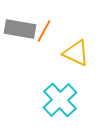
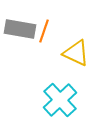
orange line: rotated 10 degrees counterclockwise
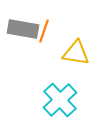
gray rectangle: moved 3 px right
yellow triangle: rotated 16 degrees counterclockwise
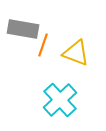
orange line: moved 1 px left, 14 px down
yellow triangle: rotated 12 degrees clockwise
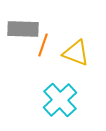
gray rectangle: rotated 8 degrees counterclockwise
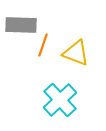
gray rectangle: moved 2 px left, 4 px up
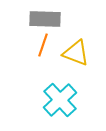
gray rectangle: moved 24 px right, 6 px up
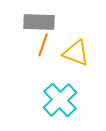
gray rectangle: moved 6 px left, 3 px down
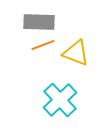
orange line: rotated 50 degrees clockwise
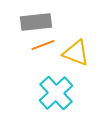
gray rectangle: moved 3 px left; rotated 8 degrees counterclockwise
cyan cross: moved 4 px left, 7 px up
